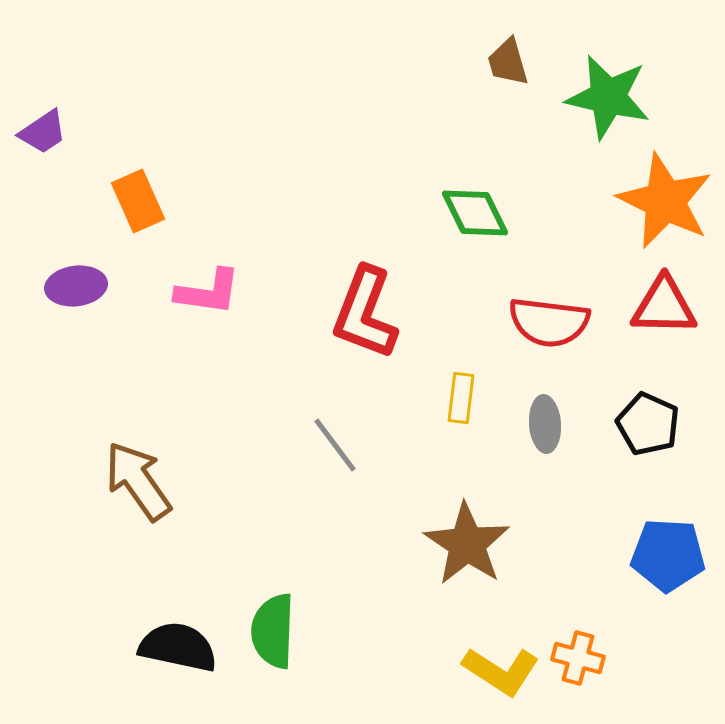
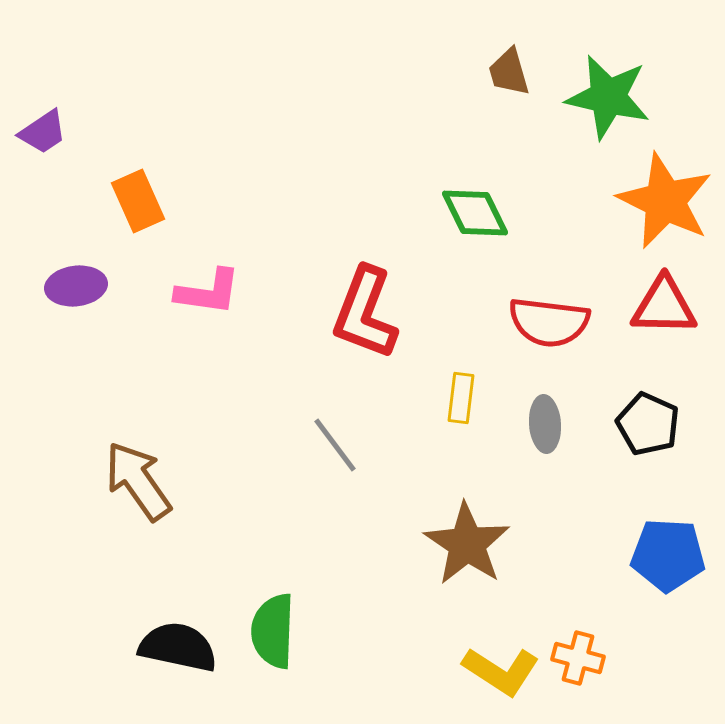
brown trapezoid: moved 1 px right, 10 px down
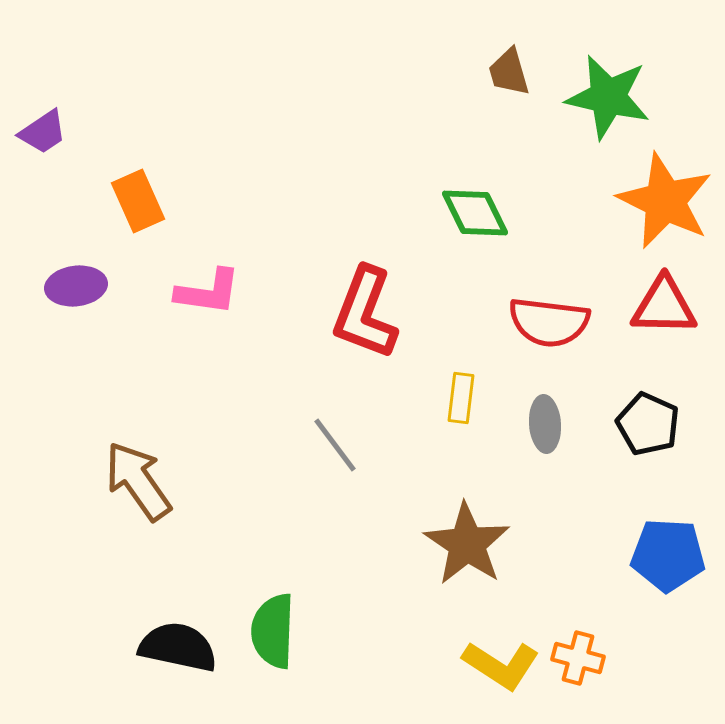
yellow L-shape: moved 6 px up
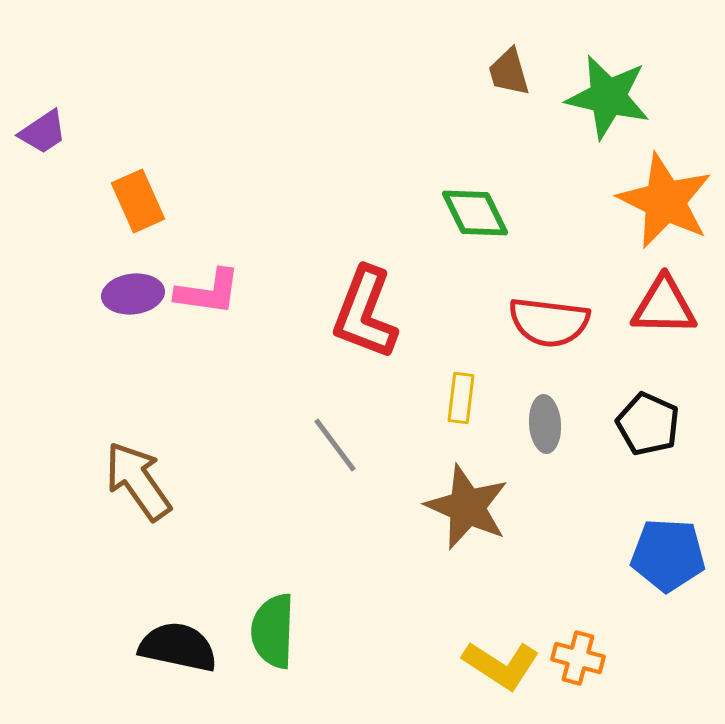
purple ellipse: moved 57 px right, 8 px down
brown star: moved 37 px up; rotated 10 degrees counterclockwise
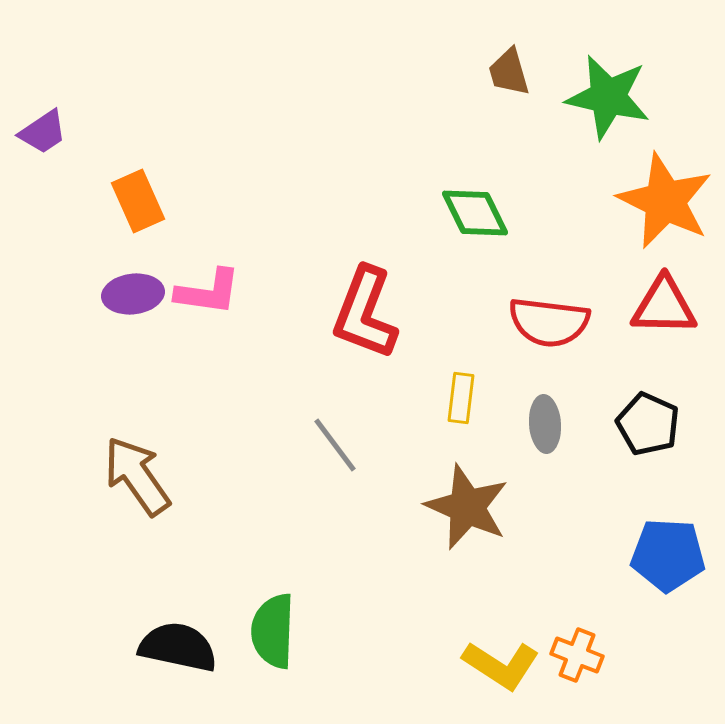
brown arrow: moved 1 px left, 5 px up
orange cross: moved 1 px left, 3 px up; rotated 6 degrees clockwise
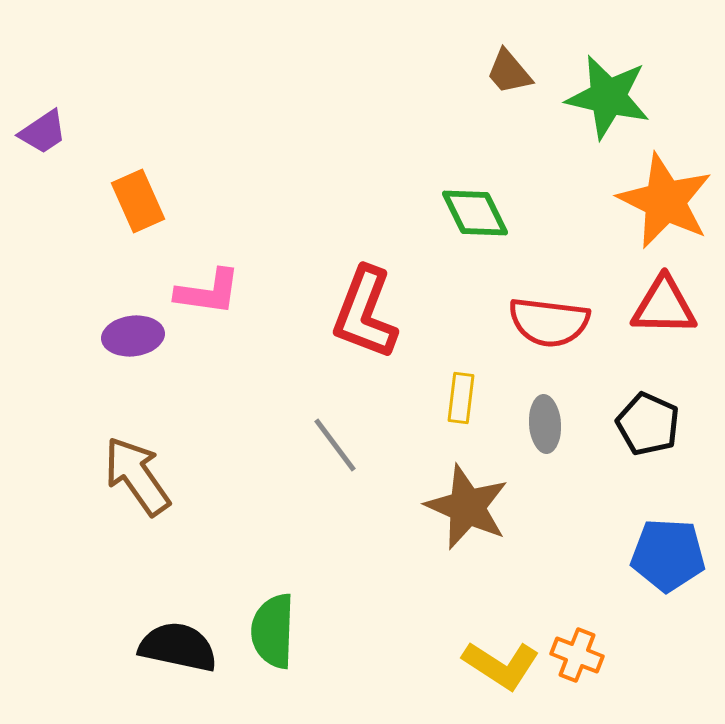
brown trapezoid: rotated 24 degrees counterclockwise
purple ellipse: moved 42 px down
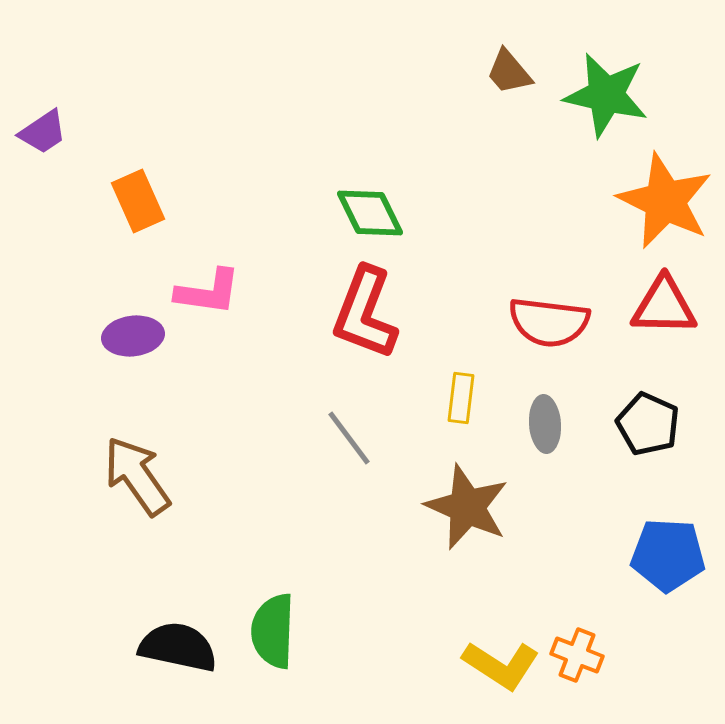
green star: moved 2 px left, 2 px up
green diamond: moved 105 px left
gray line: moved 14 px right, 7 px up
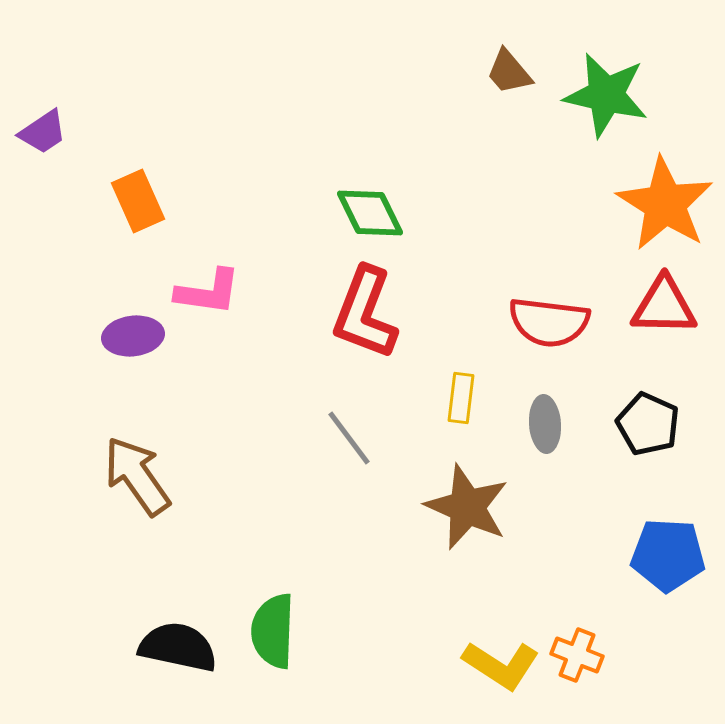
orange star: moved 3 px down; rotated 6 degrees clockwise
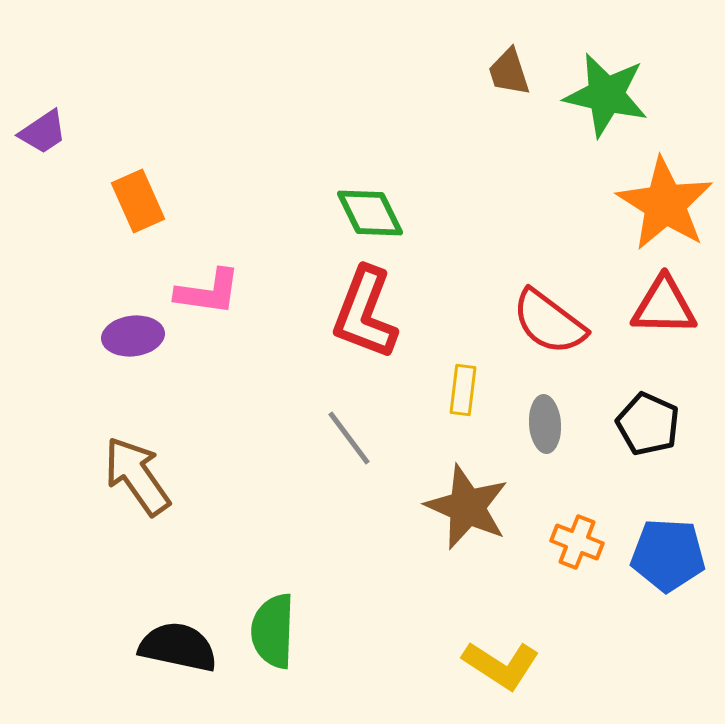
brown trapezoid: rotated 22 degrees clockwise
red semicircle: rotated 30 degrees clockwise
yellow rectangle: moved 2 px right, 8 px up
orange cross: moved 113 px up
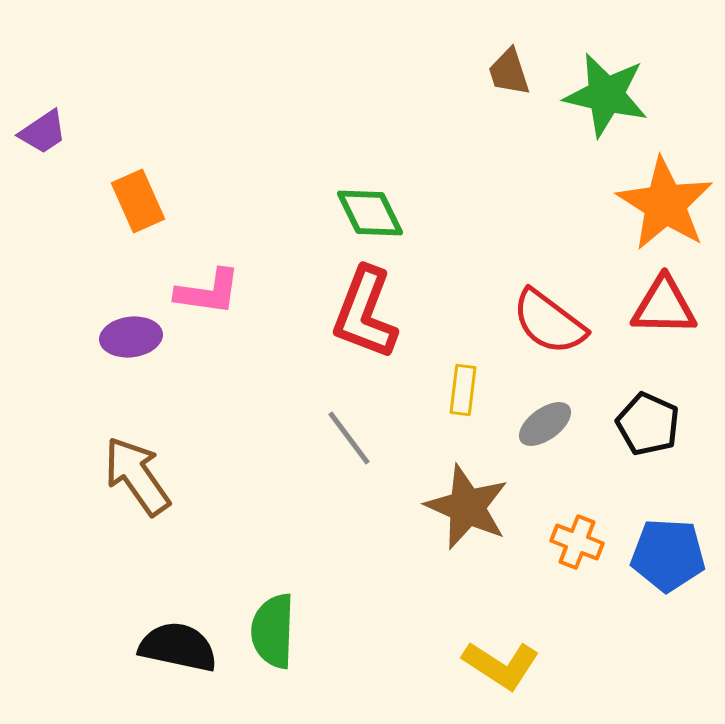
purple ellipse: moved 2 px left, 1 px down
gray ellipse: rotated 58 degrees clockwise
